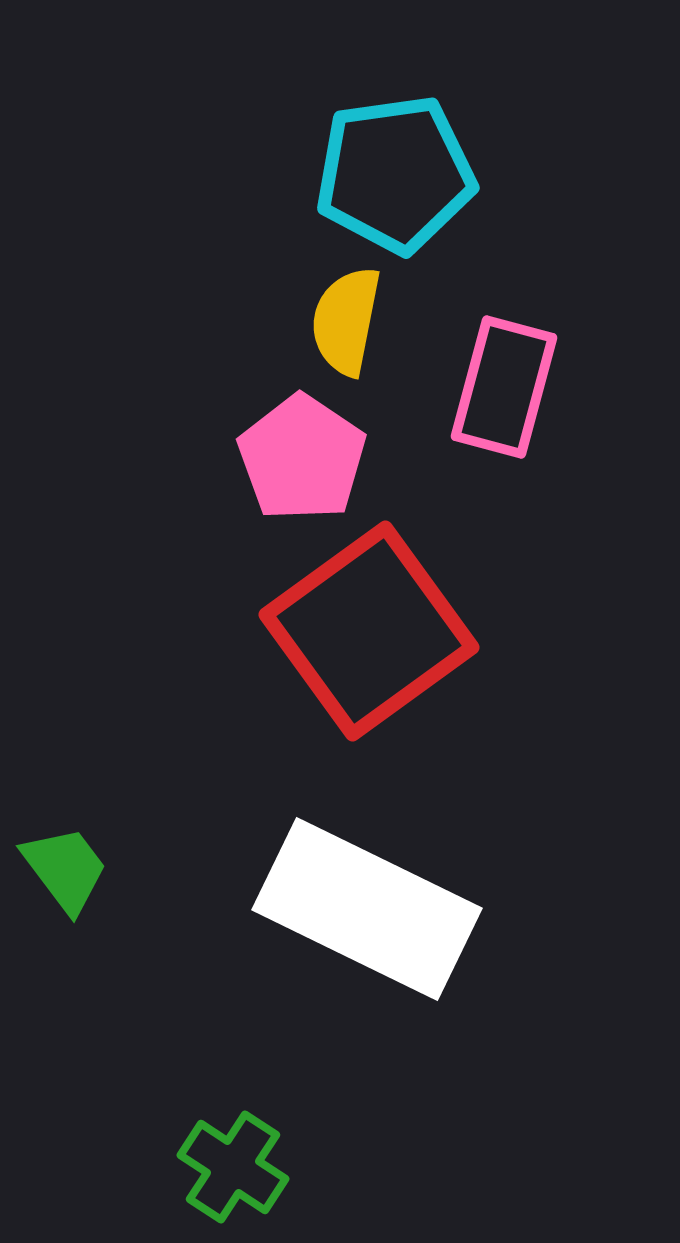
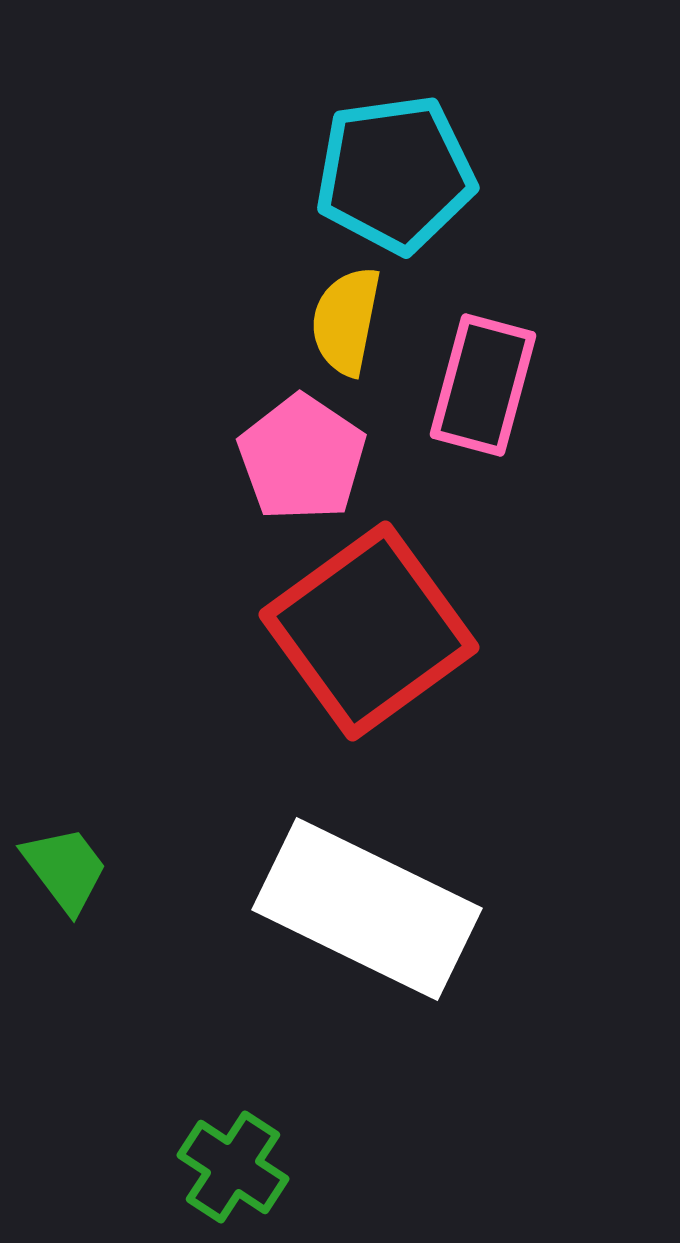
pink rectangle: moved 21 px left, 2 px up
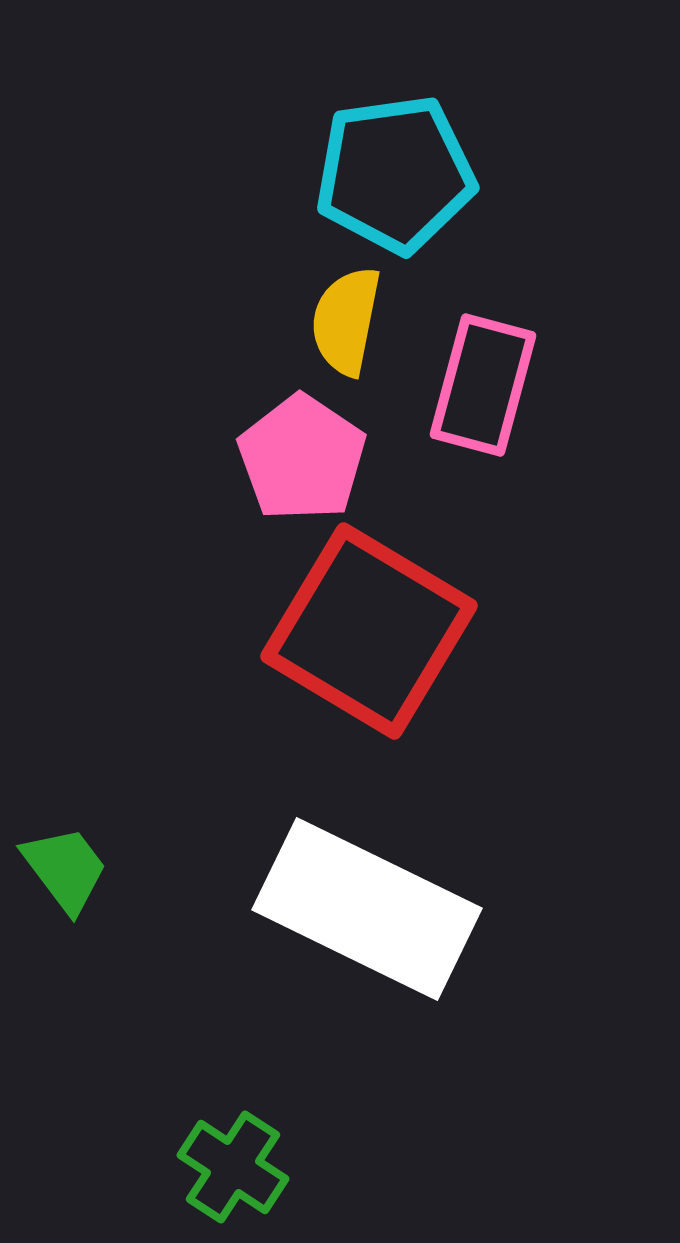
red square: rotated 23 degrees counterclockwise
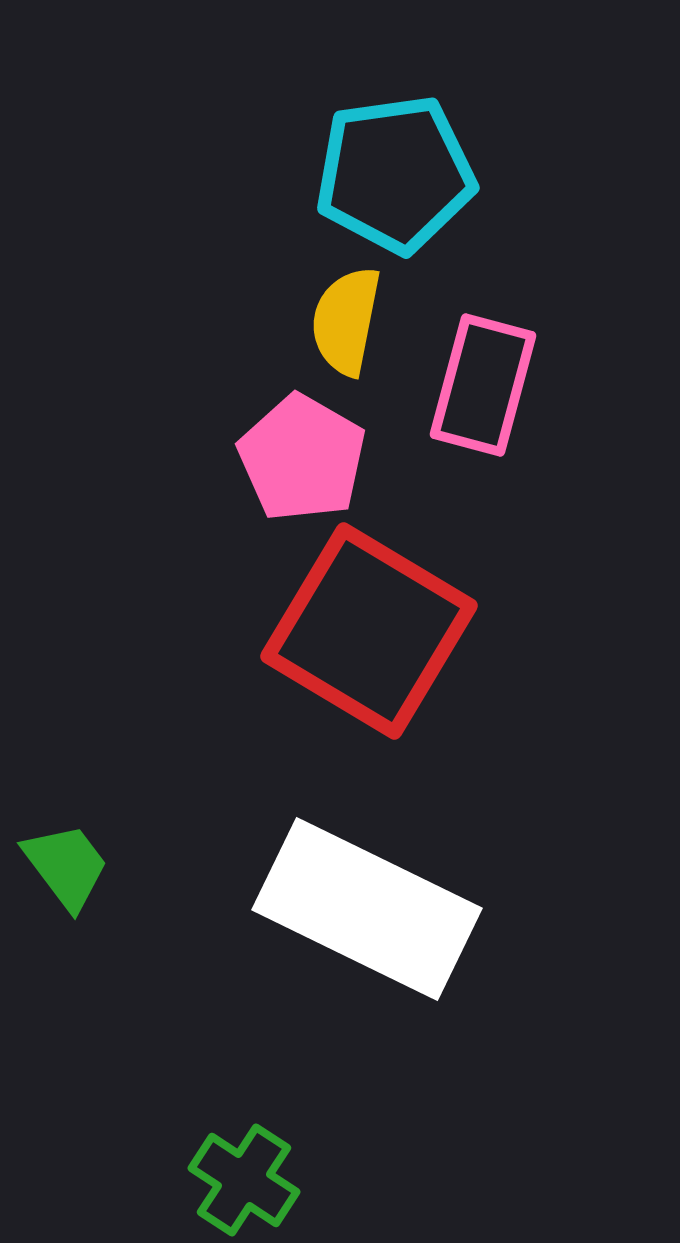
pink pentagon: rotated 4 degrees counterclockwise
green trapezoid: moved 1 px right, 3 px up
green cross: moved 11 px right, 13 px down
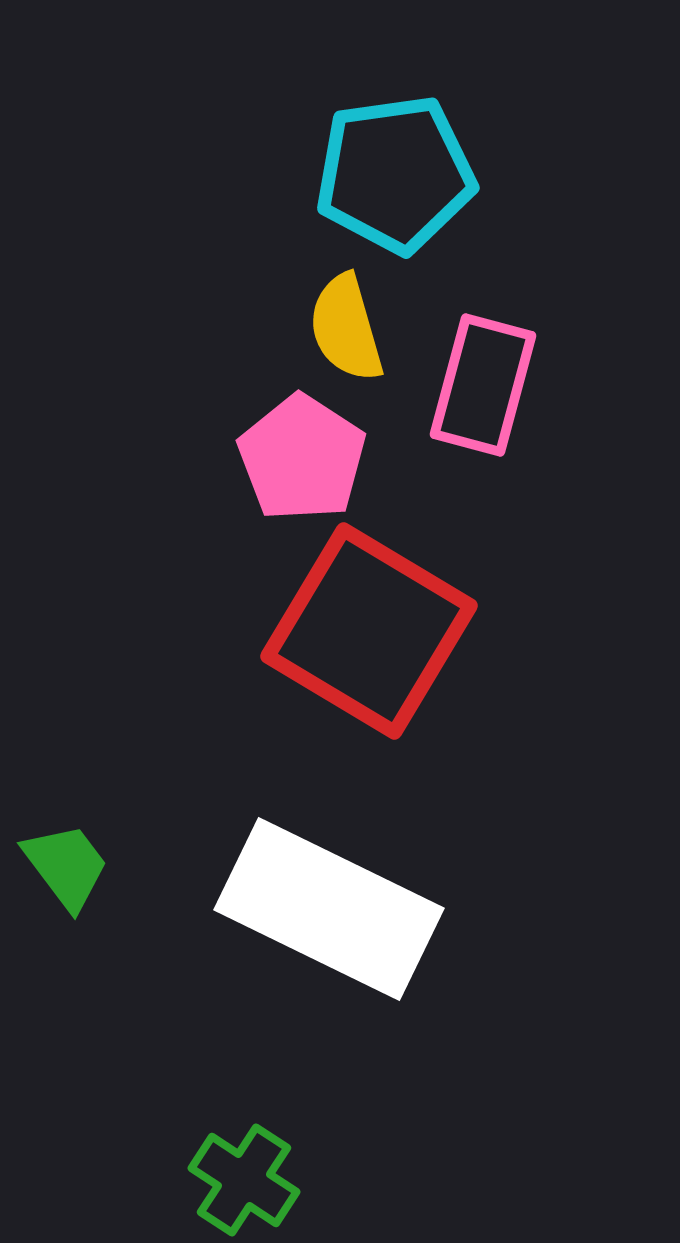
yellow semicircle: moved 7 px down; rotated 27 degrees counterclockwise
pink pentagon: rotated 3 degrees clockwise
white rectangle: moved 38 px left
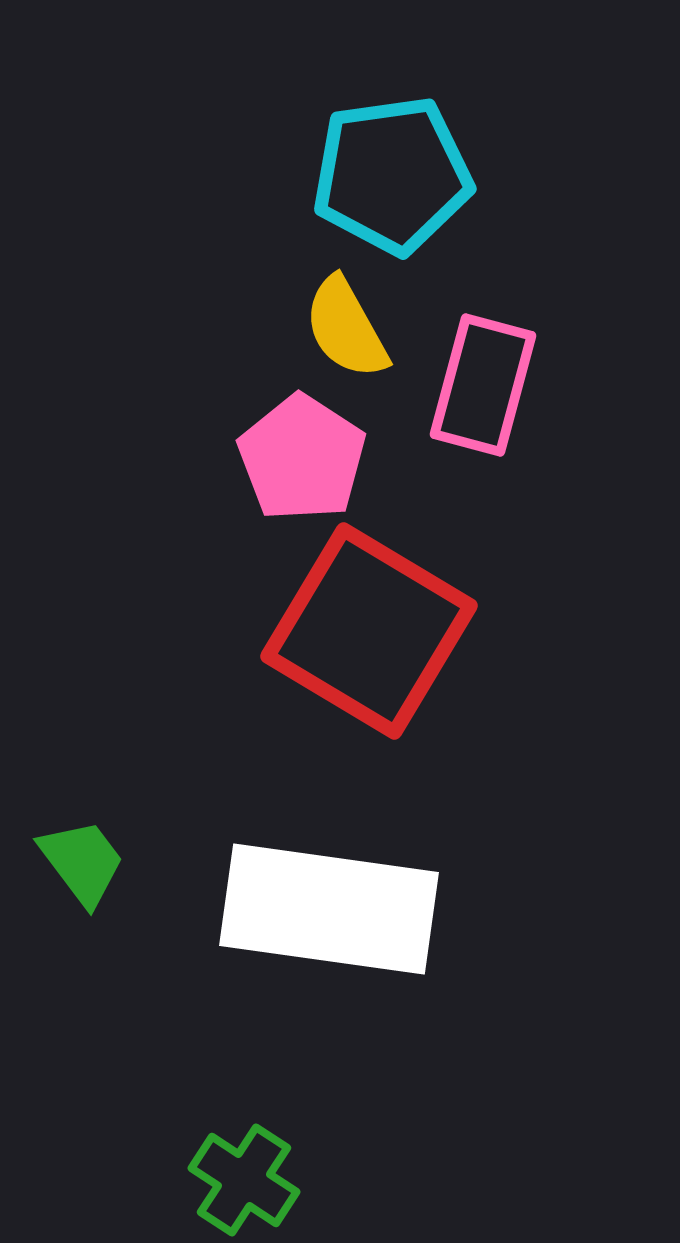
cyan pentagon: moved 3 px left, 1 px down
yellow semicircle: rotated 13 degrees counterclockwise
green trapezoid: moved 16 px right, 4 px up
white rectangle: rotated 18 degrees counterclockwise
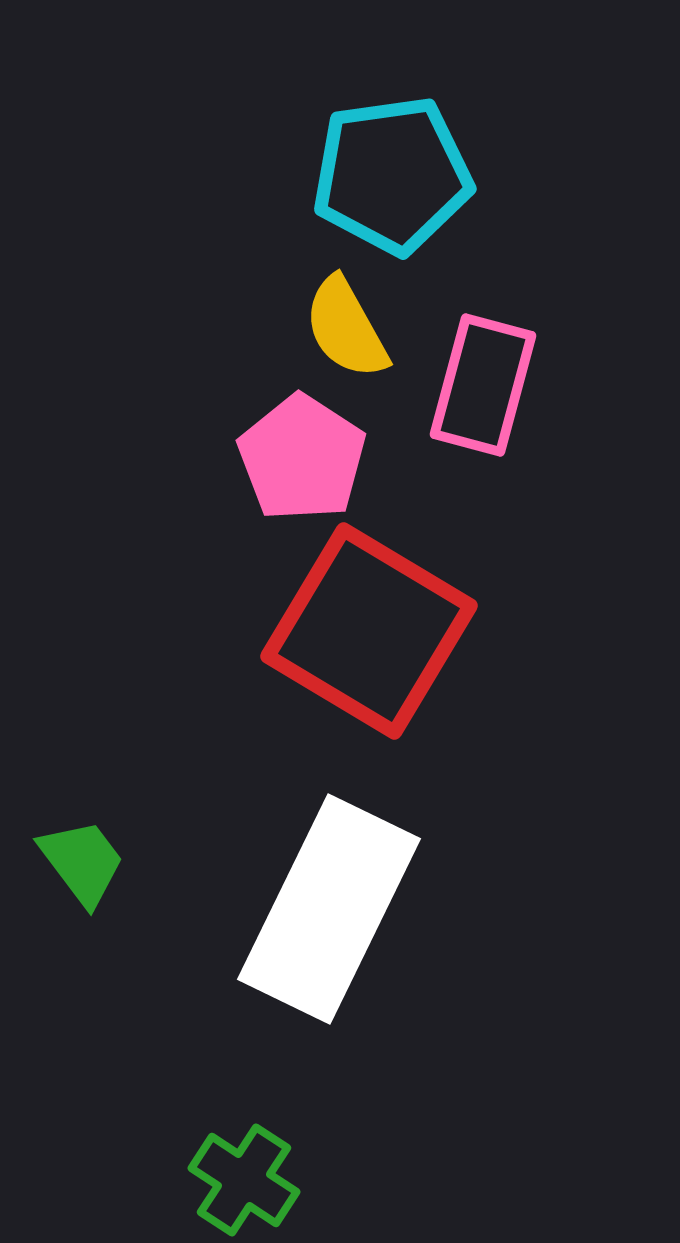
white rectangle: rotated 72 degrees counterclockwise
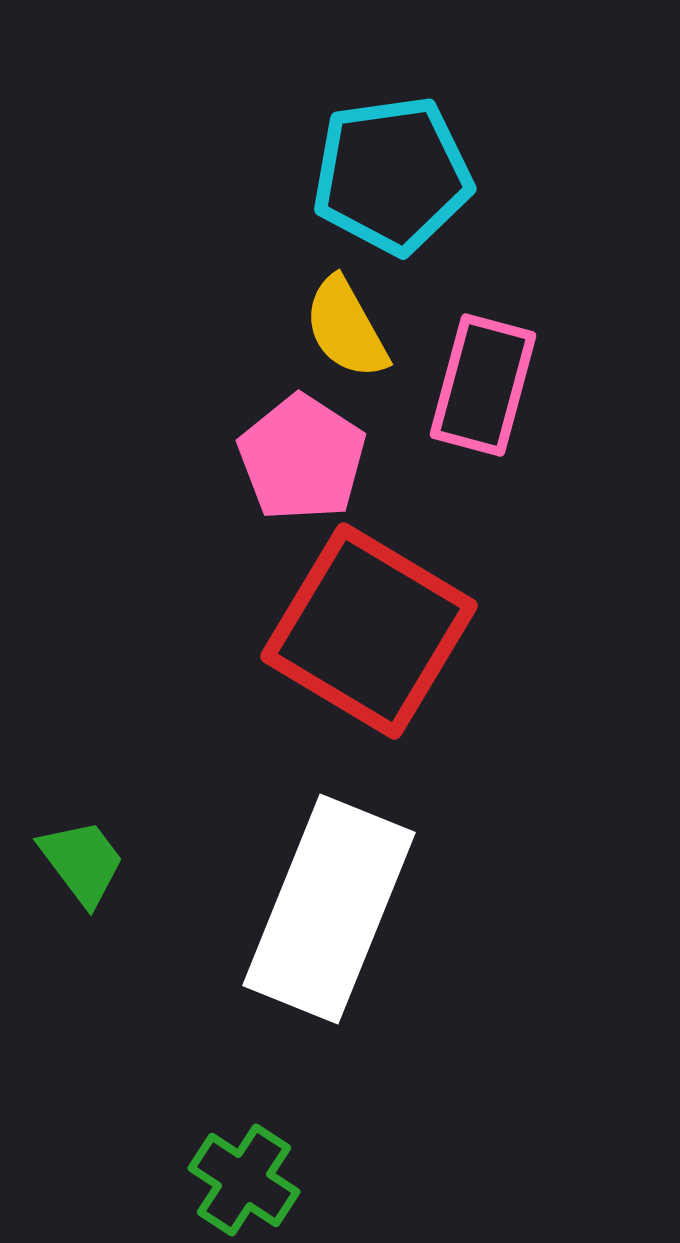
white rectangle: rotated 4 degrees counterclockwise
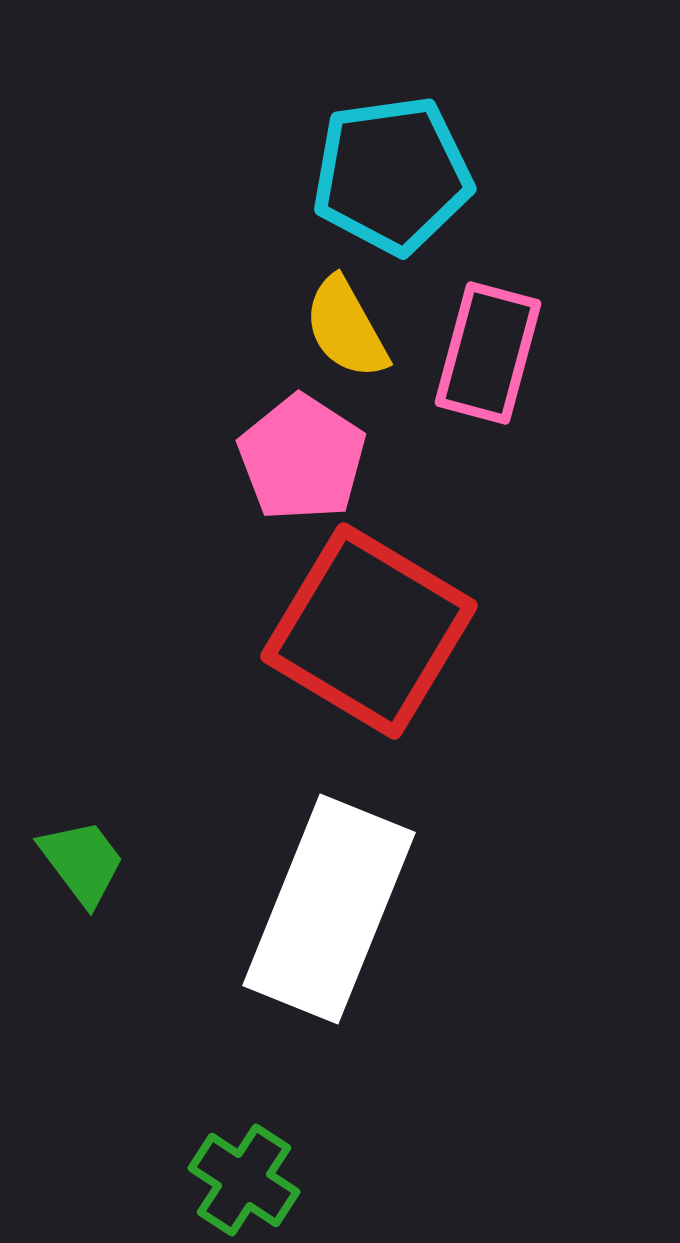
pink rectangle: moved 5 px right, 32 px up
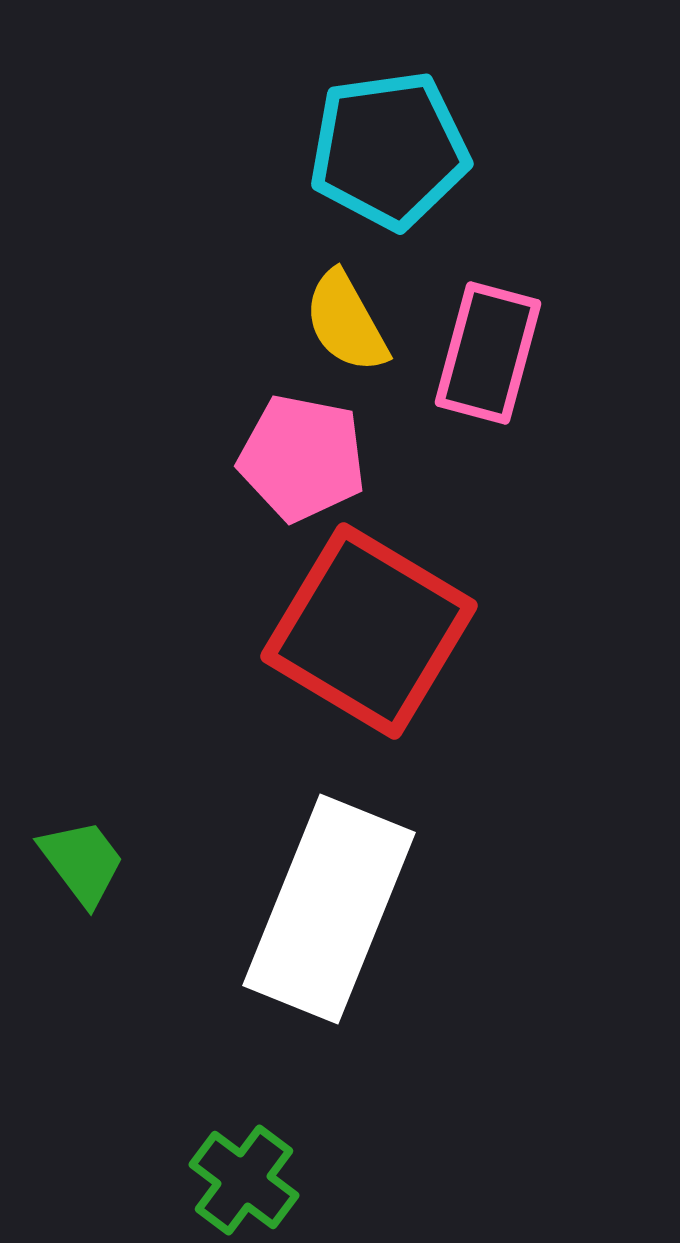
cyan pentagon: moved 3 px left, 25 px up
yellow semicircle: moved 6 px up
pink pentagon: rotated 22 degrees counterclockwise
green cross: rotated 4 degrees clockwise
